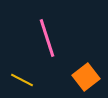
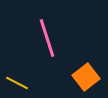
yellow line: moved 5 px left, 3 px down
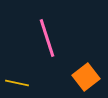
yellow line: rotated 15 degrees counterclockwise
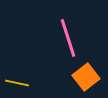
pink line: moved 21 px right
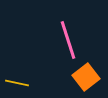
pink line: moved 2 px down
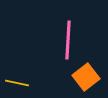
pink line: rotated 21 degrees clockwise
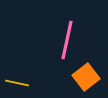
pink line: moved 1 px left; rotated 9 degrees clockwise
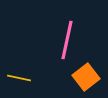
yellow line: moved 2 px right, 5 px up
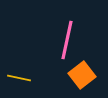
orange square: moved 4 px left, 2 px up
